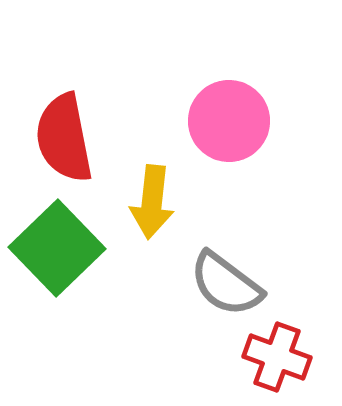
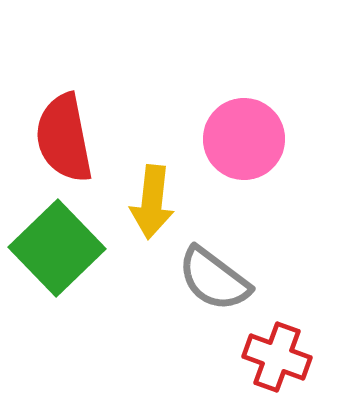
pink circle: moved 15 px right, 18 px down
gray semicircle: moved 12 px left, 5 px up
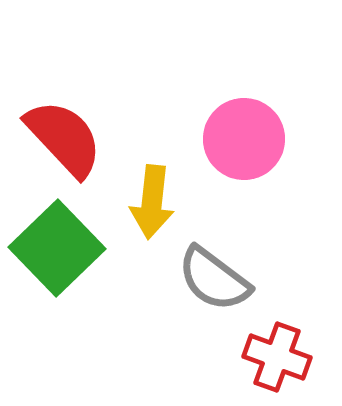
red semicircle: rotated 148 degrees clockwise
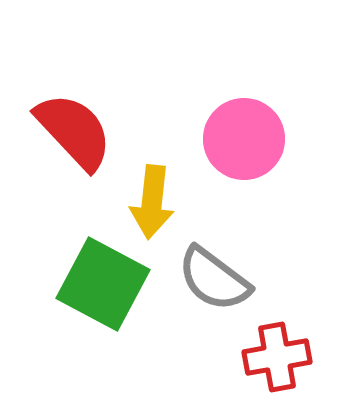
red semicircle: moved 10 px right, 7 px up
green square: moved 46 px right, 36 px down; rotated 18 degrees counterclockwise
red cross: rotated 30 degrees counterclockwise
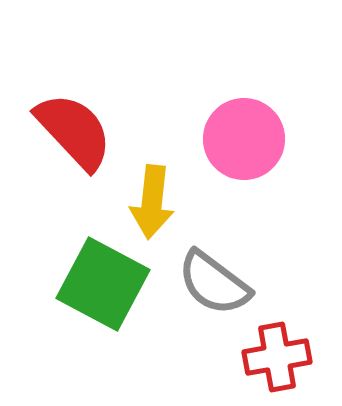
gray semicircle: moved 4 px down
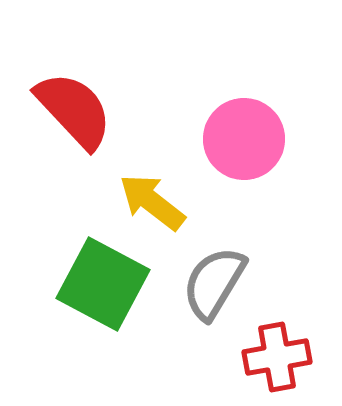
red semicircle: moved 21 px up
yellow arrow: rotated 122 degrees clockwise
gray semicircle: rotated 84 degrees clockwise
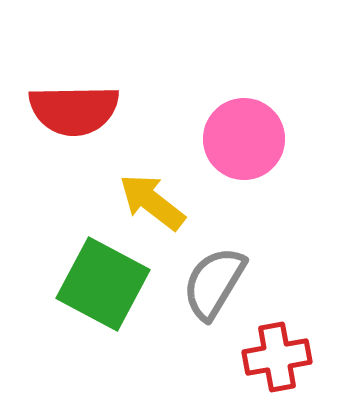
red semicircle: rotated 132 degrees clockwise
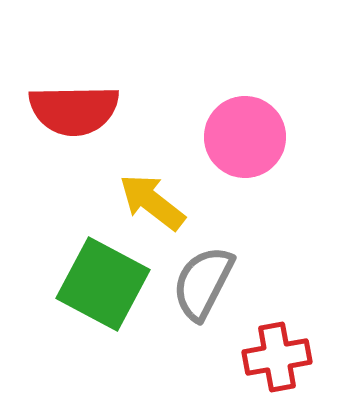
pink circle: moved 1 px right, 2 px up
gray semicircle: moved 11 px left; rotated 4 degrees counterclockwise
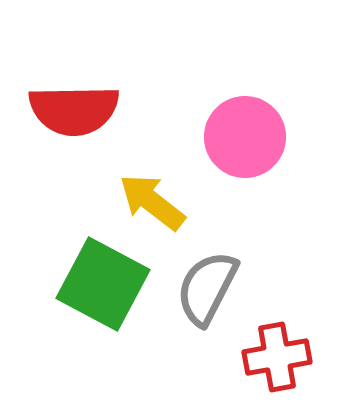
gray semicircle: moved 4 px right, 5 px down
